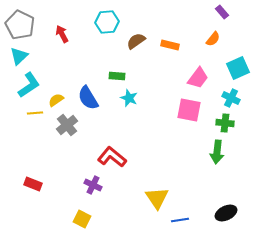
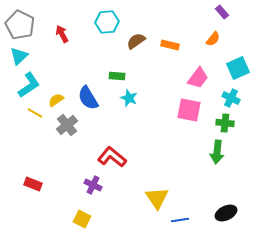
yellow line: rotated 35 degrees clockwise
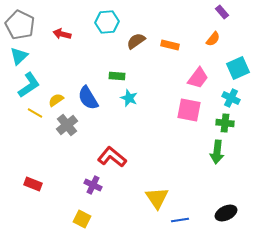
red arrow: rotated 48 degrees counterclockwise
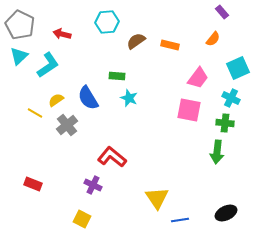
cyan L-shape: moved 19 px right, 20 px up
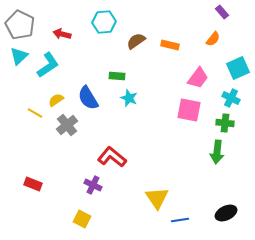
cyan hexagon: moved 3 px left
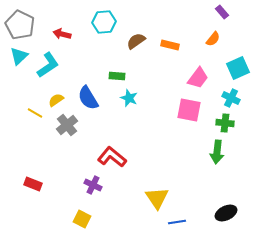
blue line: moved 3 px left, 2 px down
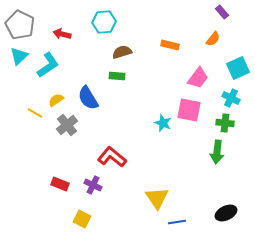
brown semicircle: moved 14 px left, 11 px down; rotated 18 degrees clockwise
cyan star: moved 34 px right, 25 px down
red rectangle: moved 27 px right
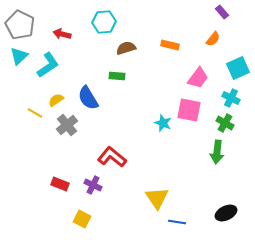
brown semicircle: moved 4 px right, 4 px up
green cross: rotated 24 degrees clockwise
blue line: rotated 18 degrees clockwise
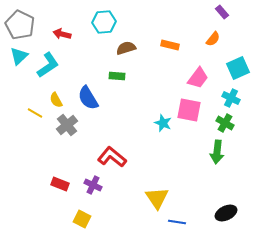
yellow semicircle: rotated 84 degrees counterclockwise
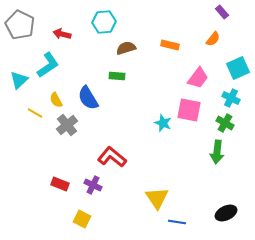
cyan triangle: moved 24 px down
